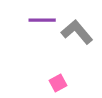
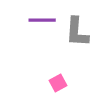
gray L-shape: rotated 136 degrees counterclockwise
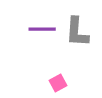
purple line: moved 9 px down
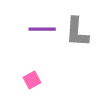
pink square: moved 26 px left, 3 px up
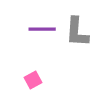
pink square: moved 1 px right
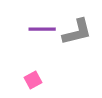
gray L-shape: rotated 108 degrees counterclockwise
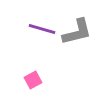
purple line: rotated 16 degrees clockwise
